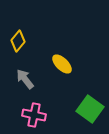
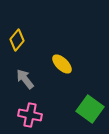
yellow diamond: moved 1 px left, 1 px up
pink cross: moved 4 px left
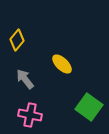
green square: moved 1 px left, 2 px up
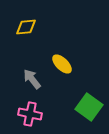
yellow diamond: moved 9 px right, 13 px up; rotated 45 degrees clockwise
gray arrow: moved 7 px right
pink cross: moved 1 px up
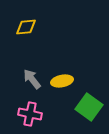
yellow ellipse: moved 17 px down; rotated 55 degrees counterclockwise
